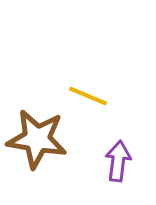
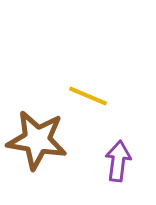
brown star: moved 1 px down
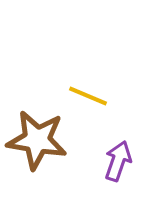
purple arrow: rotated 12 degrees clockwise
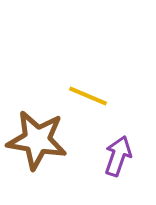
purple arrow: moved 5 px up
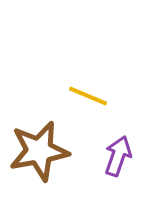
brown star: moved 2 px right, 11 px down; rotated 20 degrees counterclockwise
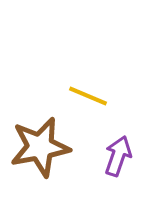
brown star: moved 1 px right, 4 px up
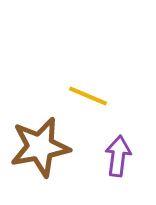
purple arrow: rotated 12 degrees counterclockwise
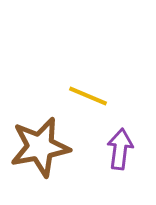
purple arrow: moved 2 px right, 7 px up
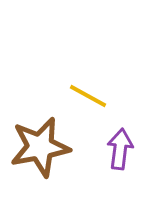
yellow line: rotated 6 degrees clockwise
